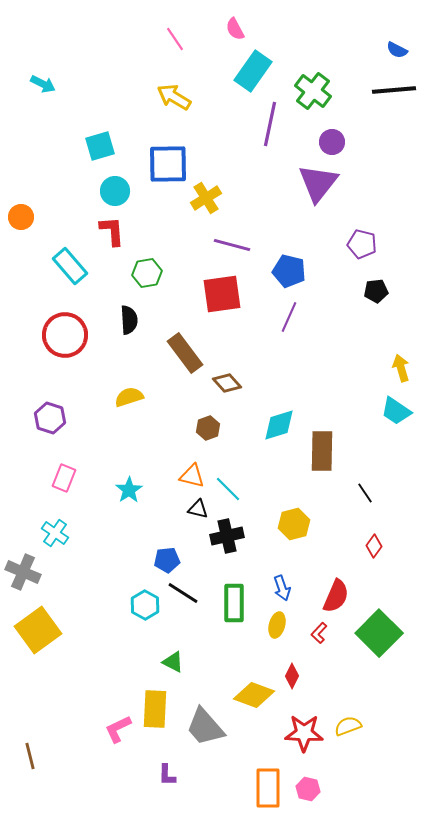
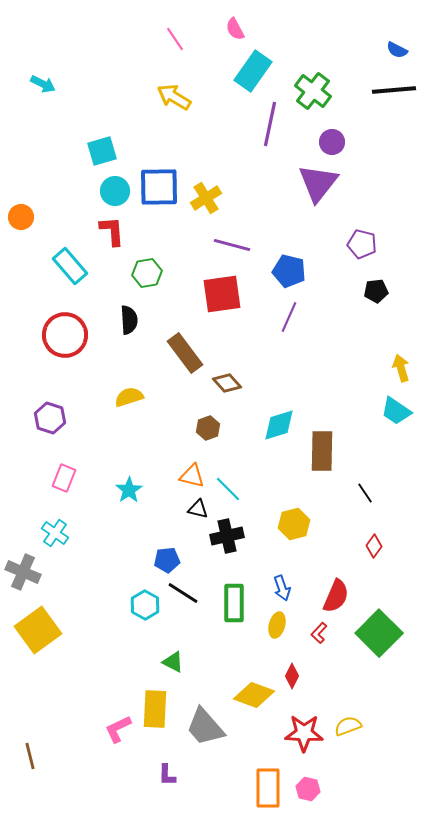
cyan square at (100, 146): moved 2 px right, 5 px down
blue square at (168, 164): moved 9 px left, 23 px down
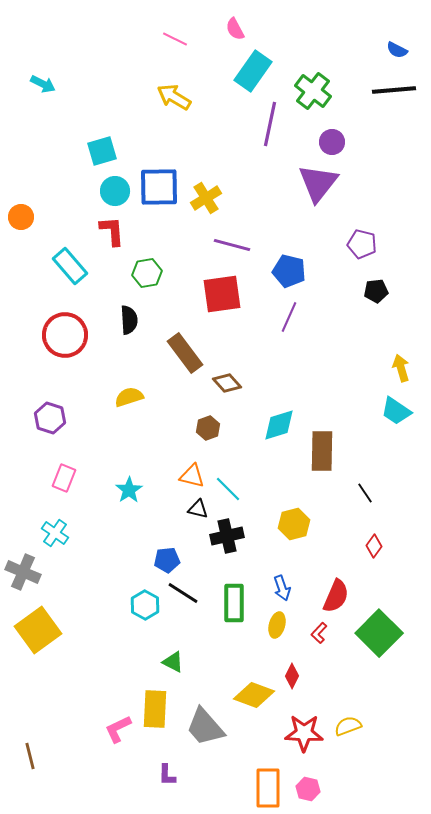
pink line at (175, 39): rotated 30 degrees counterclockwise
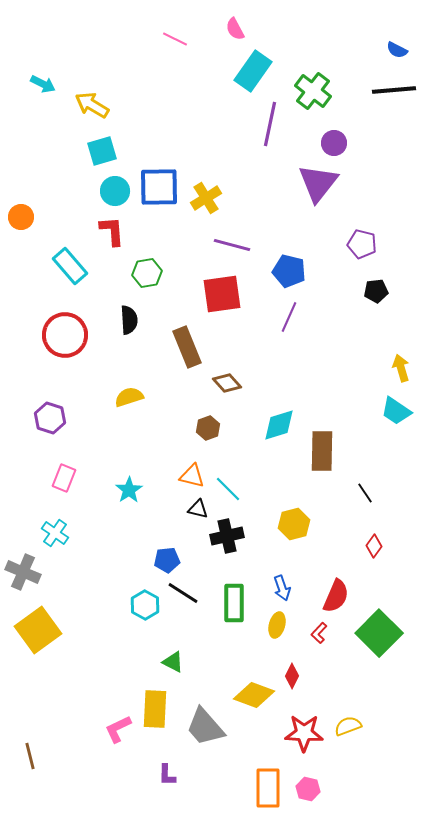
yellow arrow at (174, 97): moved 82 px left, 8 px down
purple circle at (332, 142): moved 2 px right, 1 px down
brown rectangle at (185, 353): moved 2 px right, 6 px up; rotated 15 degrees clockwise
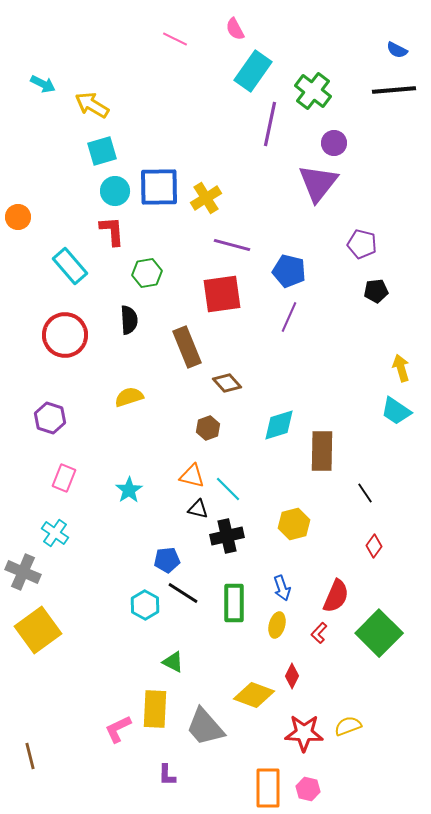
orange circle at (21, 217): moved 3 px left
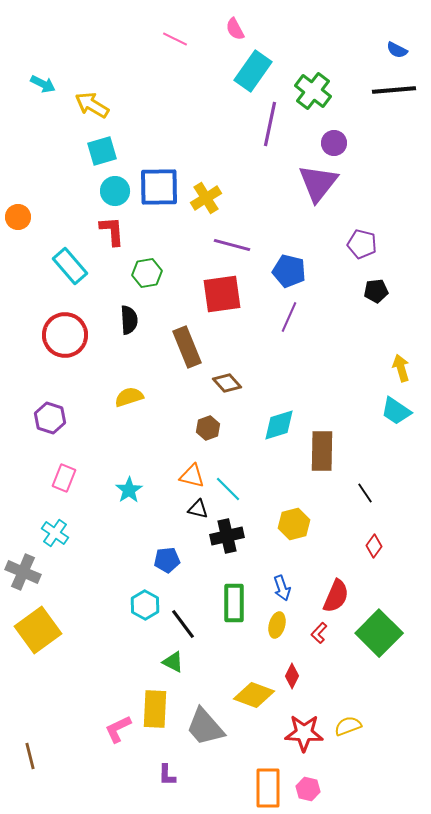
black line at (183, 593): moved 31 px down; rotated 20 degrees clockwise
